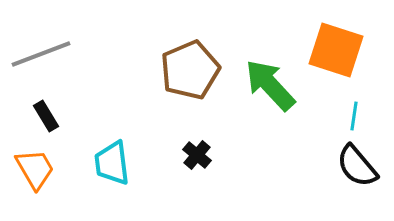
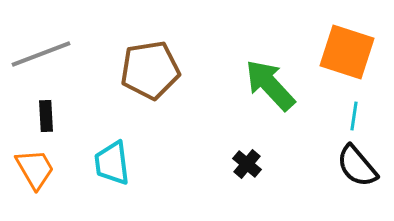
orange square: moved 11 px right, 2 px down
brown pentagon: moved 40 px left; rotated 14 degrees clockwise
black rectangle: rotated 28 degrees clockwise
black cross: moved 50 px right, 9 px down
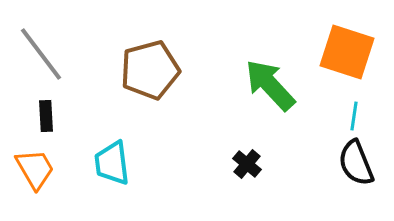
gray line: rotated 74 degrees clockwise
brown pentagon: rotated 6 degrees counterclockwise
black semicircle: moved 1 px left, 3 px up; rotated 18 degrees clockwise
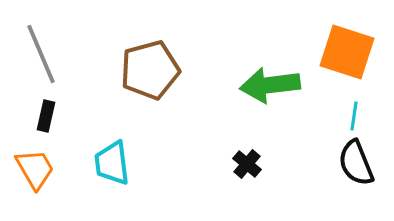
gray line: rotated 14 degrees clockwise
green arrow: rotated 54 degrees counterclockwise
black rectangle: rotated 16 degrees clockwise
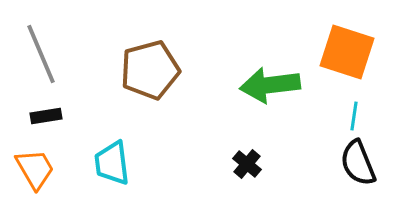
black rectangle: rotated 68 degrees clockwise
black semicircle: moved 2 px right
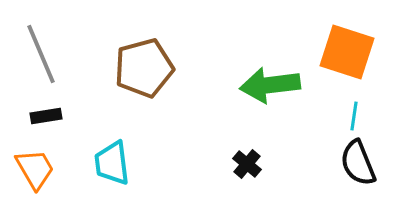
brown pentagon: moved 6 px left, 2 px up
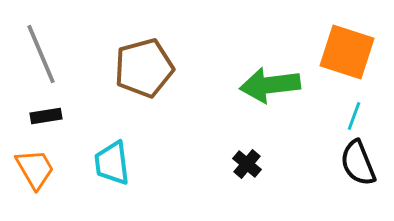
cyan line: rotated 12 degrees clockwise
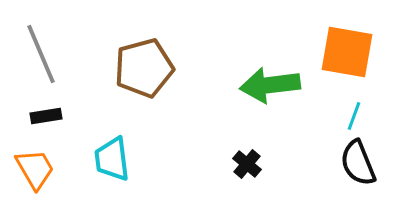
orange square: rotated 8 degrees counterclockwise
cyan trapezoid: moved 4 px up
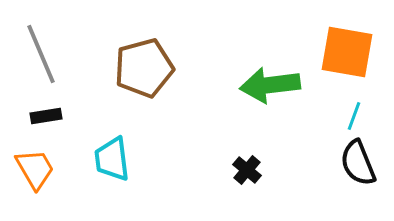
black cross: moved 6 px down
